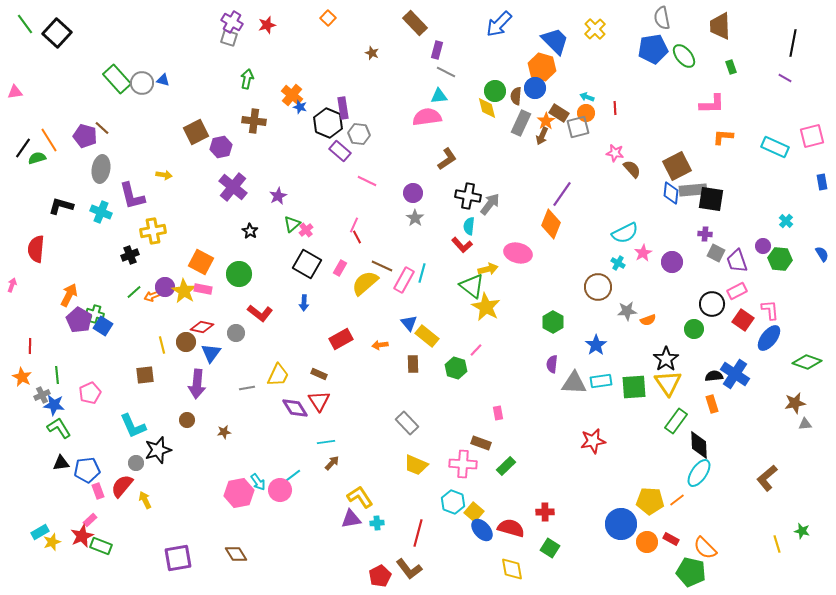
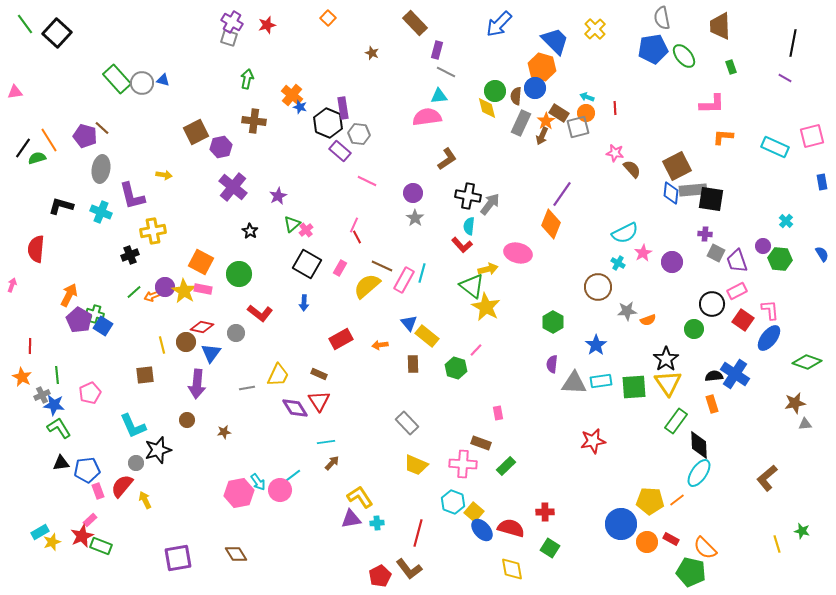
yellow semicircle at (365, 283): moved 2 px right, 3 px down
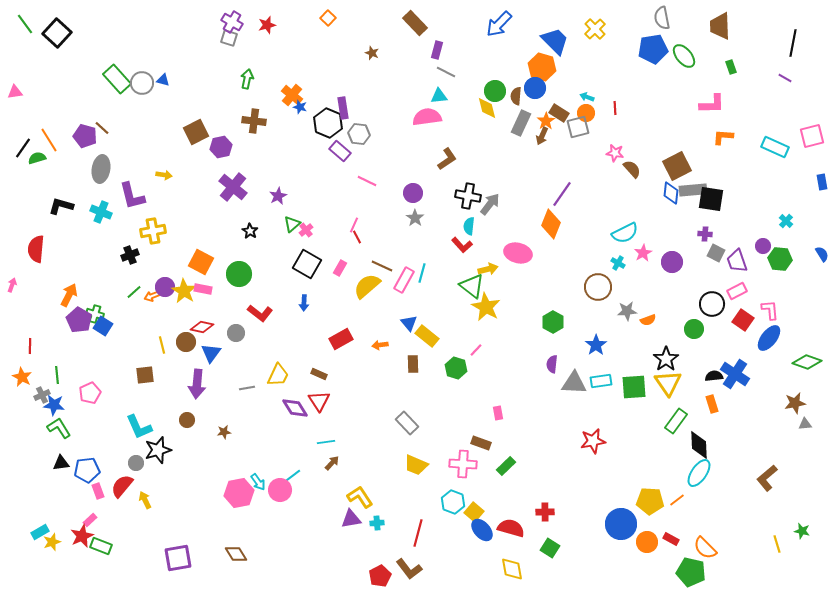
cyan L-shape at (133, 426): moved 6 px right, 1 px down
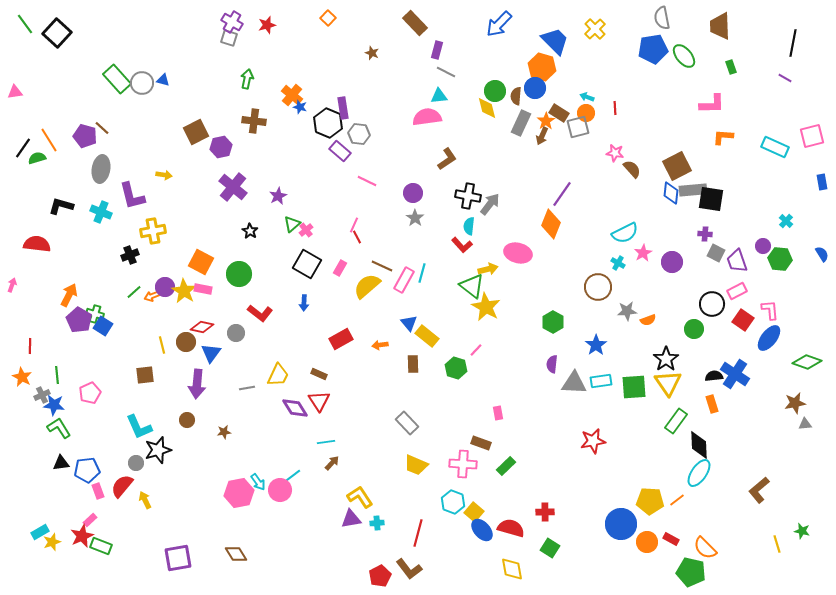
red semicircle at (36, 249): moved 1 px right, 5 px up; rotated 92 degrees clockwise
brown L-shape at (767, 478): moved 8 px left, 12 px down
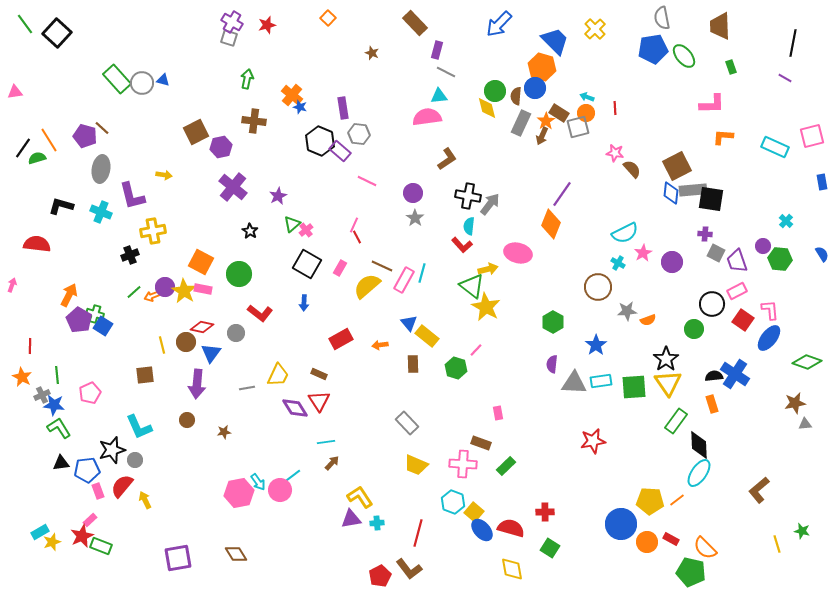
black hexagon at (328, 123): moved 8 px left, 18 px down
black star at (158, 450): moved 46 px left
gray circle at (136, 463): moved 1 px left, 3 px up
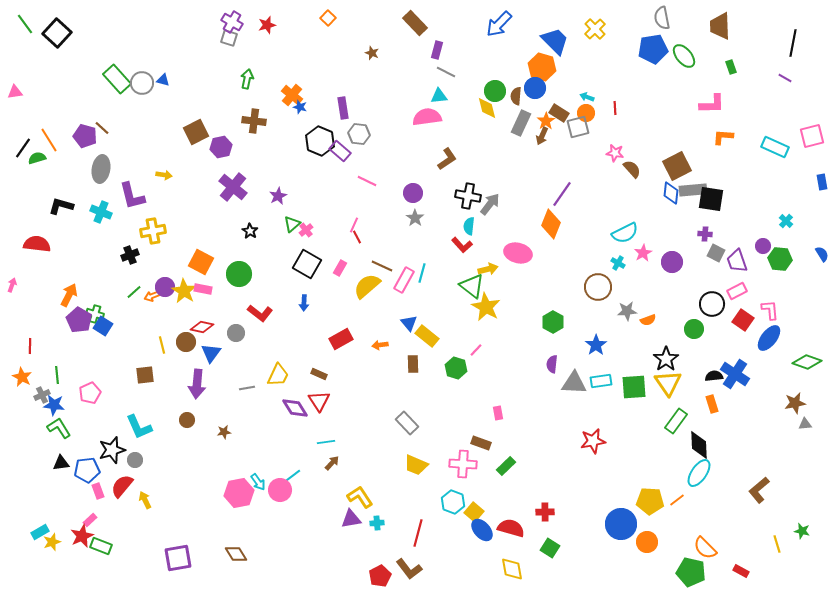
red rectangle at (671, 539): moved 70 px right, 32 px down
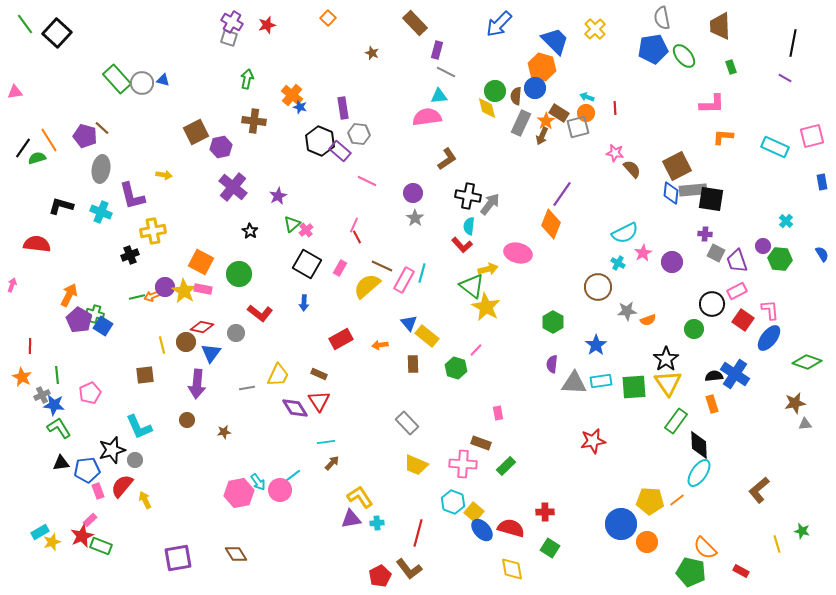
green line at (134, 292): moved 3 px right, 5 px down; rotated 28 degrees clockwise
